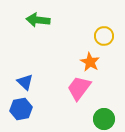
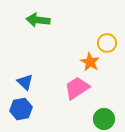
yellow circle: moved 3 px right, 7 px down
pink trapezoid: moved 2 px left; rotated 20 degrees clockwise
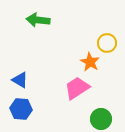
blue triangle: moved 5 px left, 2 px up; rotated 12 degrees counterclockwise
blue hexagon: rotated 15 degrees clockwise
green circle: moved 3 px left
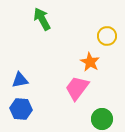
green arrow: moved 4 px right, 1 px up; rotated 55 degrees clockwise
yellow circle: moved 7 px up
blue triangle: rotated 42 degrees counterclockwise
pink trapezoid: rotated 20 degrees counterclockwise
green circle: moved 1 px right
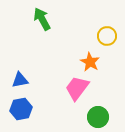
blue hexagon: rotated 15 degrees counterclockwise
green circle: moved 4 px left, 2 px up
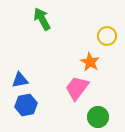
blue hexagon: moved 5 px right, 4 px up
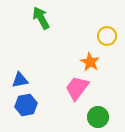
green arrow: moved 1 px left, 1 px up
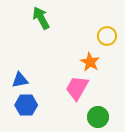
pink trapezoid: rotated 8 degrees counterclockwise
blue hexagon: rotated 10 degrees clockwise
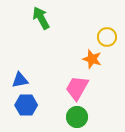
yellow circle: moved 1 px down
orange star: moved 2 px right, 3 px up; rotated 12 degrees counterclockwise
green circle: moved 21 px left
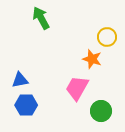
green circle: moved 24 px right, 6 px up
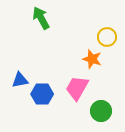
blue hexagon: moved 16 px right, 11 px up
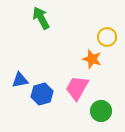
blue hexagon: rotated 15 degrees counterclockwise
